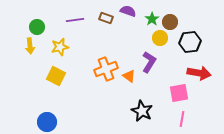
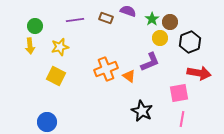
green circle: moved 2 px left, 1 px up
black hexagon: rotated 15 degrees counterclockwise
purple L-shape: moved 1 px right; rotated 35 degrees clockwise
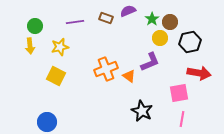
purple semicircle: rotated 42 degrees counterclockwise
purple line: moved 2 px down
black hexagon: rotated 10 degrees clockwise
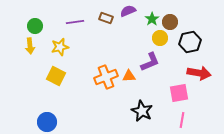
orange cross: moved 8 px down
orange triangle: rotated 40 degrees counterclockwise
pink line: moved 1 px down
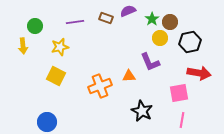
yellow arrow: moved 7 px left
purple L-shape: rotated 90 degrees clockwise
orange cross: moved 6 px left, 9 px down
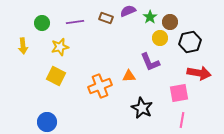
green star: moved 2 px left, 2 px up
green circle: moved 7 px right, 3 px up
black star: moved 3 px up
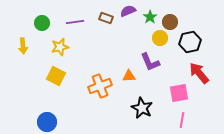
red arrow: rotated 140 degrees counterclockwise
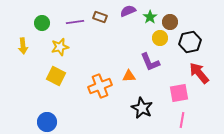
brown rectangle: moved 6 px left, 1 px up
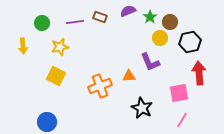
red arrow: rotated 35 degrees clockwise
pink line: rotated 21 degrees clockwise
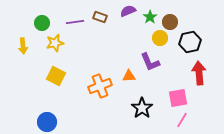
yellow star: moved 5 px left, 4 px up
pink square: moved 1 px left, 5 px down
black star: rotated 10 degrees clockwise
